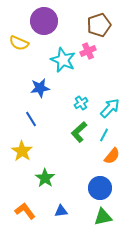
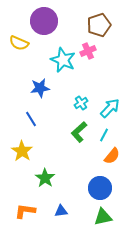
orange L-shape: rotated 45 degrees counterclockwise
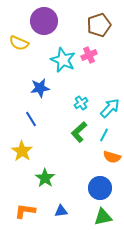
pink cross: moved 1 px right, 4 px down
orange semicircle: moved 1 px down; rotated 66 degrees clockwise
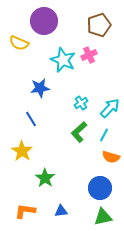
orange semicircle: moved 1 px left
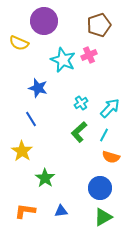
blue star: moved 2 px left; rotated 24 degrees clockwise
green triangle: rotated 18 degrees counterclockwise
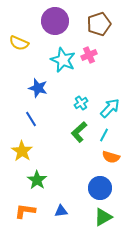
purple circle: moved 11 px right
brown pentagon: moved 1 px up
green star: moved 8 px left, 2 px down
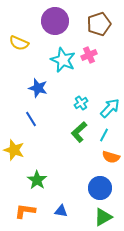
yellow star: moved 8 px left, 1 px up; rotated 15 degrees counterclockwise
blue triangle: rotated 16 degrees clockwise
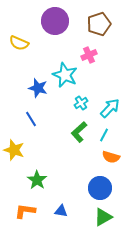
cyan star: moved 2 px right, 15 px down
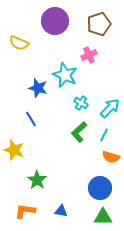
cyan cross: rotated 24 degrees counterclockwise
green triangle: rotated 30 degrees clockwise
